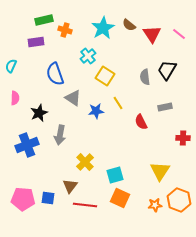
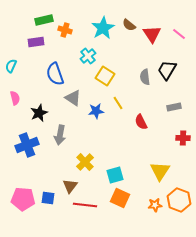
pink semicircle: rotated 16 degrees counterclockwise
gray rectangle: moved 9 px right
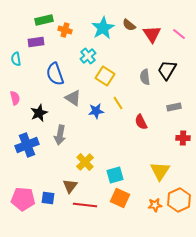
cyan semicircle: moved 5 px right, 7 px up; rotated 32 degrees counterclockwise
orange hexagon: rotated 15 degrees clockwise
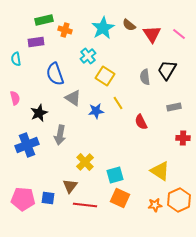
yellow triangle: rotated 30 degrees counterclockwise
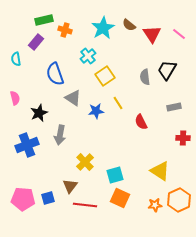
purple rectangle: rotated 42 degrees counterclockwise
yellow square: rotated 24 degrees clockwise
blue square: rotated 24 degrees counterclockwise
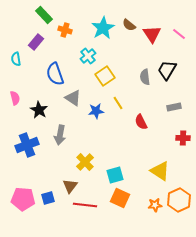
green rectangle: moved 5 px up; rotated 60 degrees clockwise
black star: moved 3 px up; rotated 18 degrees counterclockwise
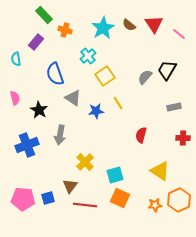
red triangle: moved 2 px right, 10 px up
gray semicircle: rotated 49 degrees clockwise
red semicircle: moved 13 px down; rotated 42 degrees clockwise
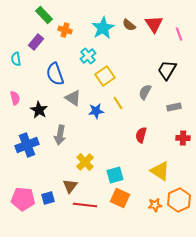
pink line: rotated 32 degrees clockwise
gray semicircle: moved 15 px down; rotated 14 degrees counterclockwise
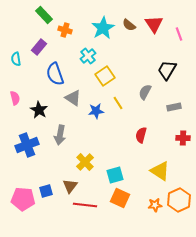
purple rectangle: moved 3 px right, 5 px down
blue square: moved 2 px left, 7 px up
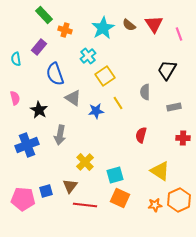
gray semicircle: rotated 28 degrees counterclockwise
